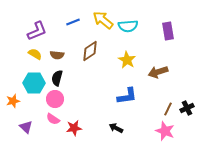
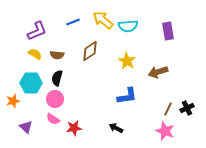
yellow star: moved 1 px down
cyan hexagon: moved 3 px left
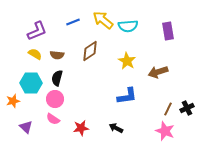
red star: moved 7 px right
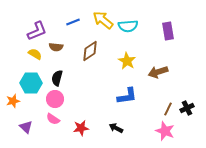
brown semicircle: moved 1 px left, 8 px up
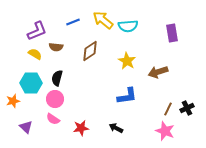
purple rectangle: moved 4 px right, 2 px down
